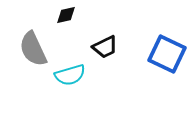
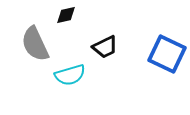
gray semicircle: moved 2 px right, 5 px up
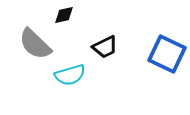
black diamond: moved 2 px left
gray semicircle: rotated 21 degrees counterclockwise
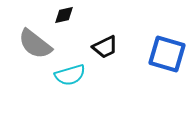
gray semicircle: rotated 6 degrees counterclockwise
blue square: rotated 9 degrees counterclockwise
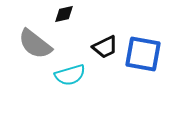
black diamond: moved 1 px up
blue square: moved 24 px left; rotated 6 degrees counterclockwise
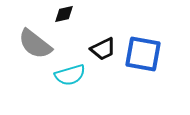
black trapezoid: moved 2 px left, 2 px down
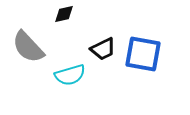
gray semicircle: moved 7 px left, 3 px down; rotated 9 degrees clockwise
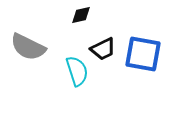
black diamond: moved 17 px right, 1 px down
gray semicircle: rotated 21 degrees counterclockwise
cyan semicircle: moved 7 px right, 4 px up; rotated 92 degrees counterclockwise
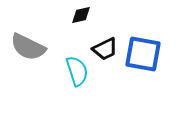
black trapezoid: moved 2 px right
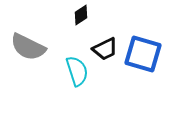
black diamond: rotated 20 degrees counterclockwise
blue square: rotated 6 degrees clockwise
